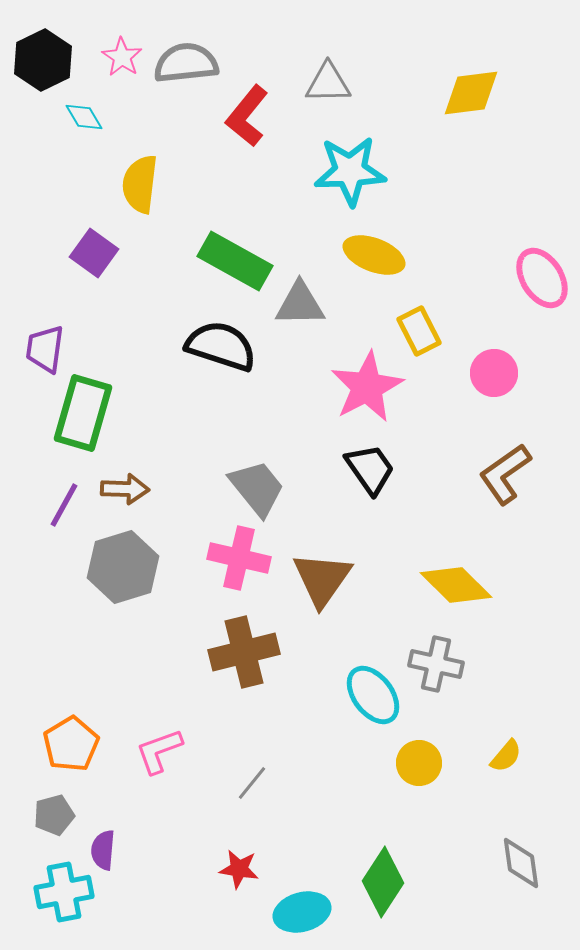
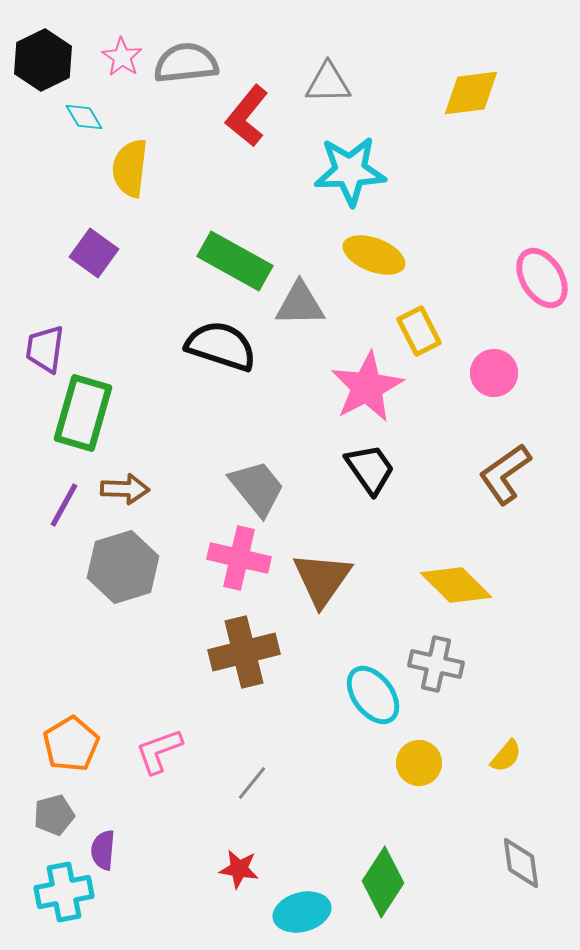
yellow semicircle at (140, 184): moved 10 px left, 16 px up
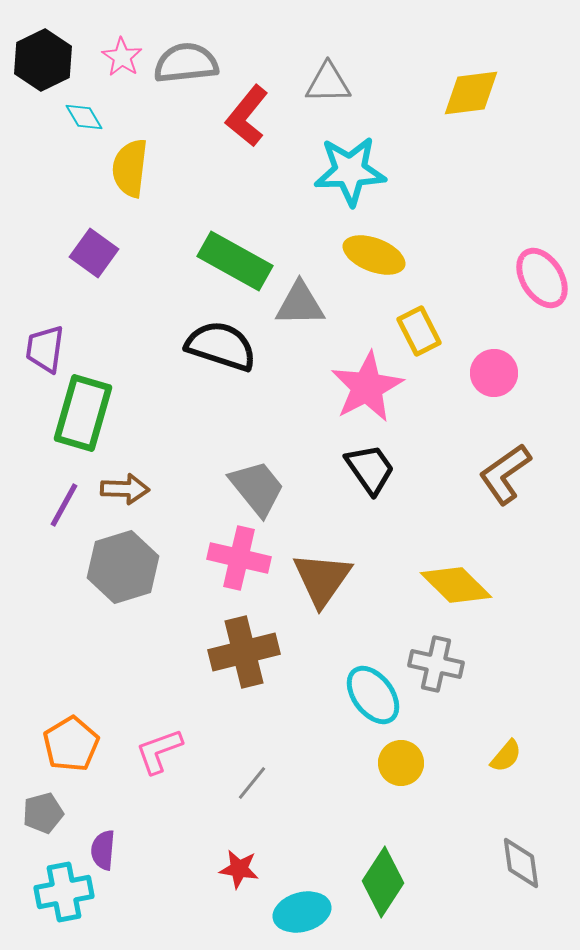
yellow circle at (419, 763): moved 18 px left
gray pentagon at (54, 815): moved 11 px left, 2 px up
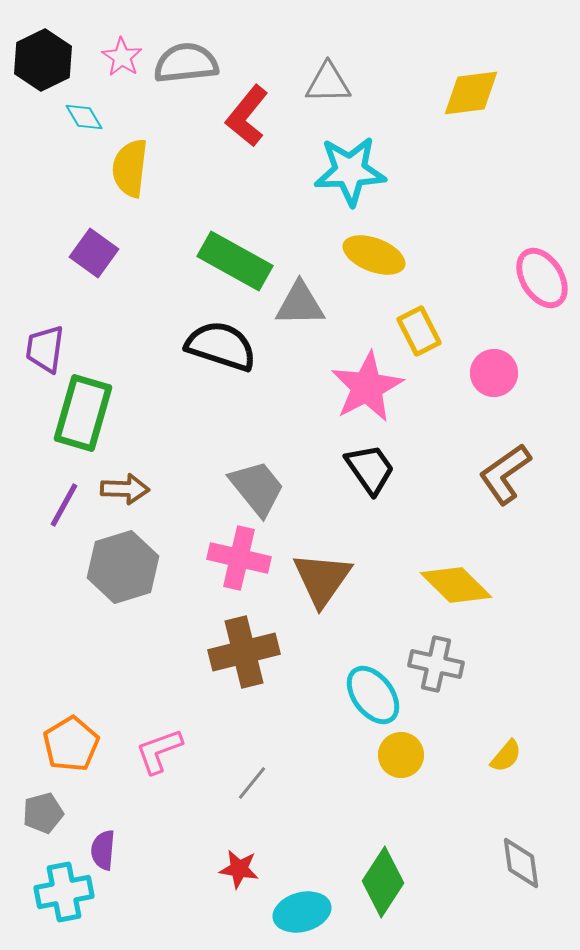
yellow circle at (401, 763): moved 8 px up
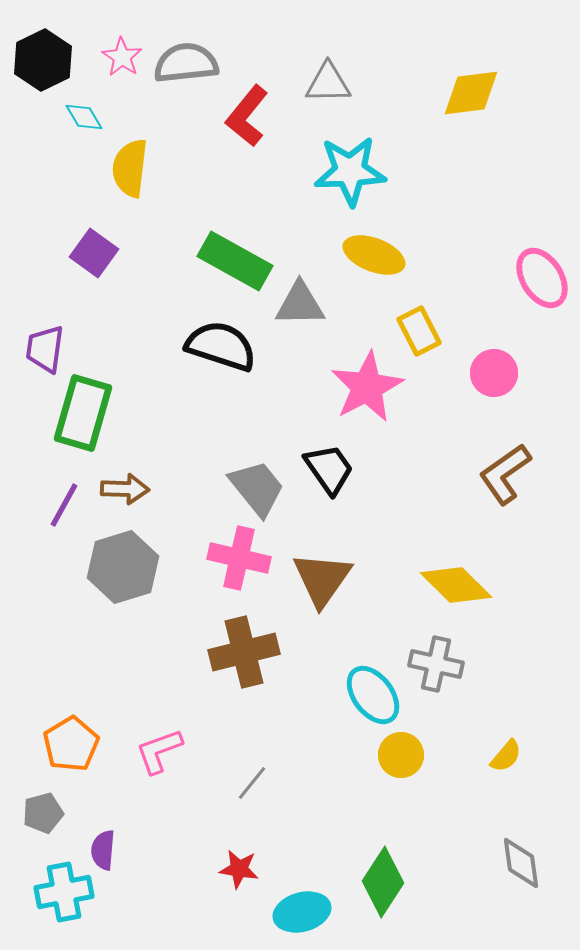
black trapezoid at (370, 469): moved 41 px left
